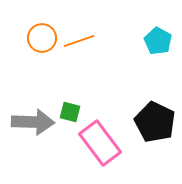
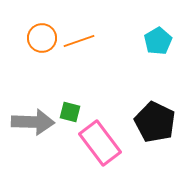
cyan pentagon: rotated 12 degrees clockwise
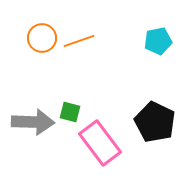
cyan pentagon: rotated 20 degrees clockwise
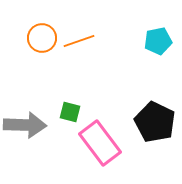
gray arrow: moved 8 px left, 3 px down
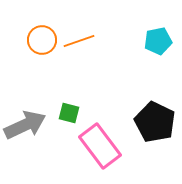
orange circle: moved 2 px down
green square: moved 1 px left, 1 px down
gray arrow: rotated 27 degrees counterclockwise
pink rectangle: moved 3 px down
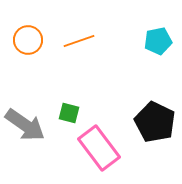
orange circle: moved 14 px left
gray arrow: rotated 60 degrees clockwise
pink rectangle: moved 1 px left, 2 px down
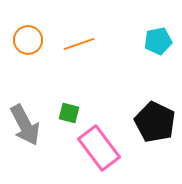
orange line: moved 3 px down
gray arrow: rotated 27 degrees clockwise
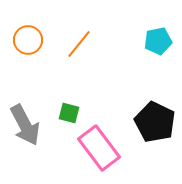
orange line: rotated 32 degrees counterclockwise
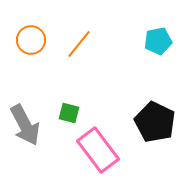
orange circle: moved 3 px right
pink rectangle: moved 1 px left, 2 px down
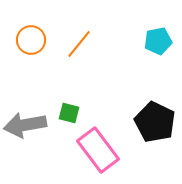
gray arrow: rotated 108 degrees clockwise
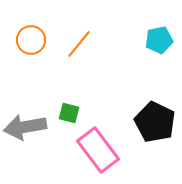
cyan pentagon: moved 1 px right, 1 px up
gray arrow: moved 2 px down
